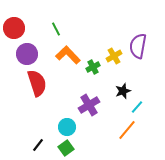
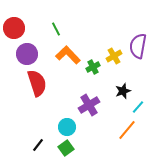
cyan line: moved 1 px right
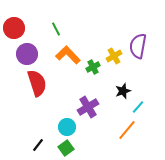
purple cross: moved 1 px left, 2 px down
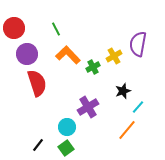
purple semicircle: moved 2 px up
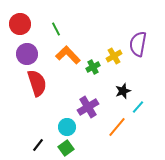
red circle: moved 6 px right, 4 px up
orange line: moved 10 px left, 3 px up
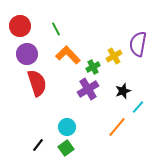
red circle: moved 2 px down
purple cross: moved 18 px up
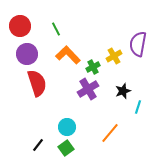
cyan line: rotated 24 degrees counterclockwise
orange line: moved 7 px left, 6 px down
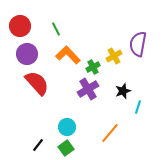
red semicircle: rotated 24 degrees counterclockwise
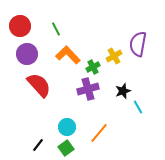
red semicircle: moved 2 px right, 2 px down
purple cross: rotated 15 degrees clockwise
cyan line: rotated 48 degrees counterclockwise
orange line: moved 11 px left
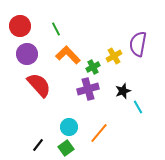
cyan circle: moved 2 px right
